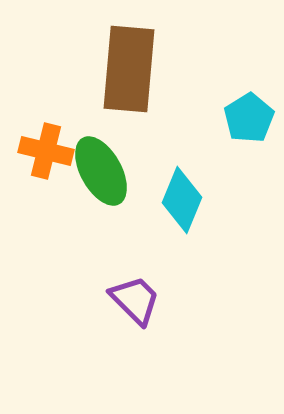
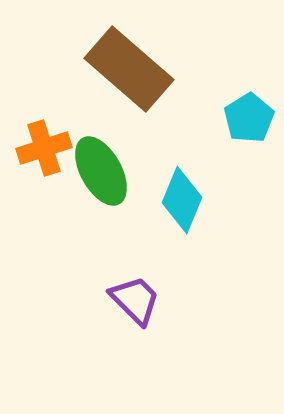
brown rectangle: rotated 54 degrees counterclockwise
orange cross: moved 2 px left, 3 px up; rotated 32 degrees counterclockwise
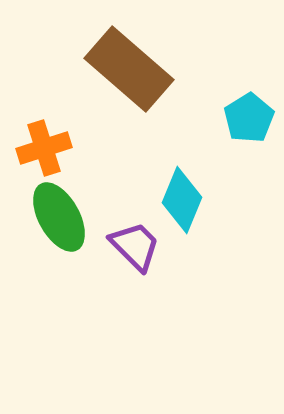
green ellipse: moved 42 px left, 46 px down
purple trapezoid: moved 54 px up
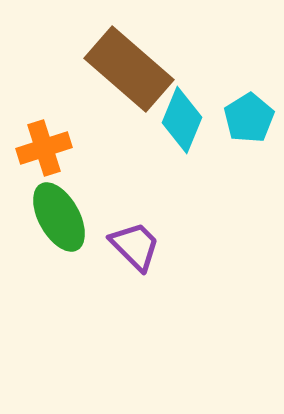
cyan diamond: moved 80 px up
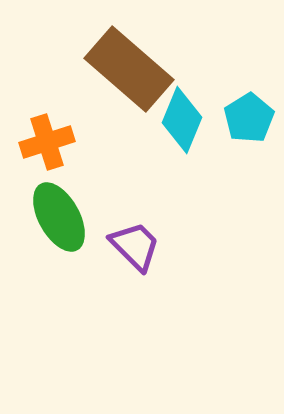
orange cross: moved 3 px right, 6 px up
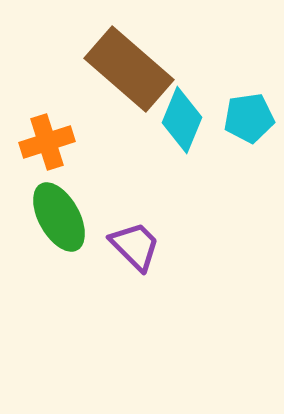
cyan pentagon: rotated 24 degrees clockwise
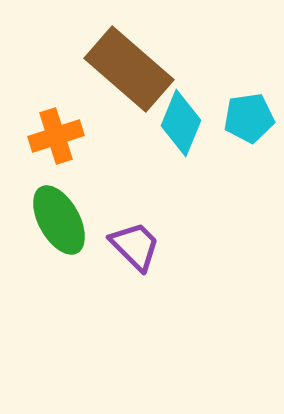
cyan diamond: moved 1 px left, 3 px down
orange cross: moved 9 px right, 6 px up
green ellipse: moved 3 px down
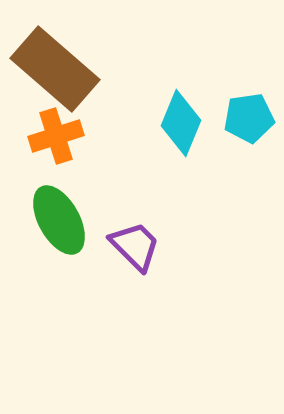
brown rectangle: moved 74 px left
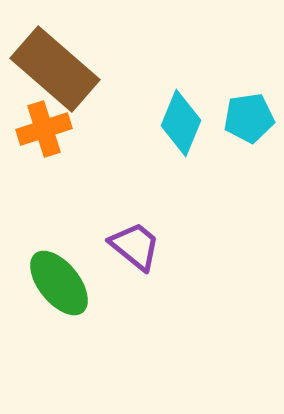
orange cross: moved 12 px left, 7 px up
green ellipse: moved 63 px down; rotated 10 degrees counterclockwise
purple trapezoid: rotated 6 degrees counterclockwise
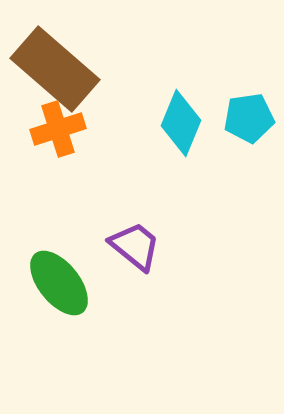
orange cross: moved 14 px right
